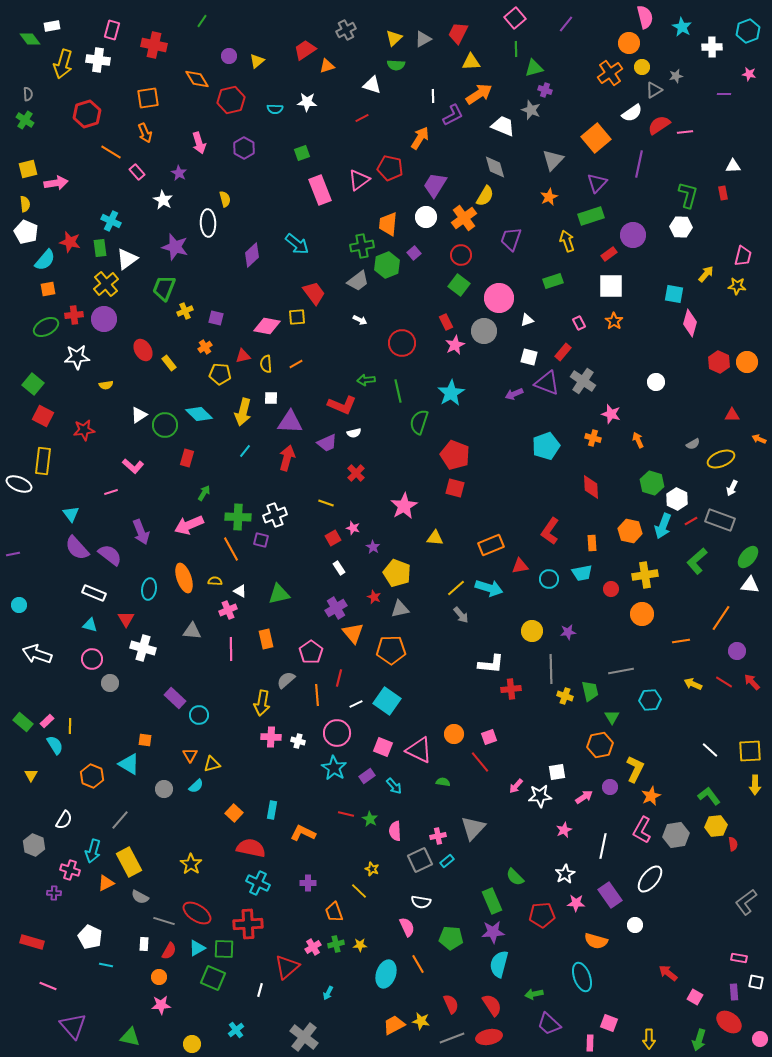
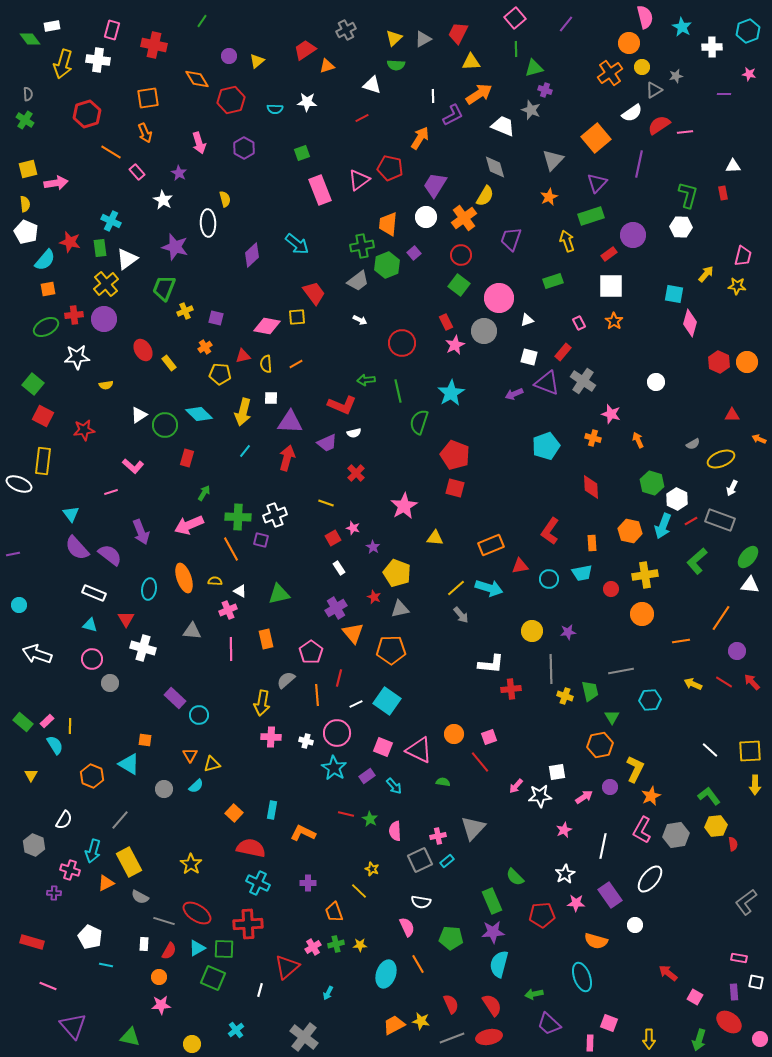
white cross at (298, 741): moved 8 px right
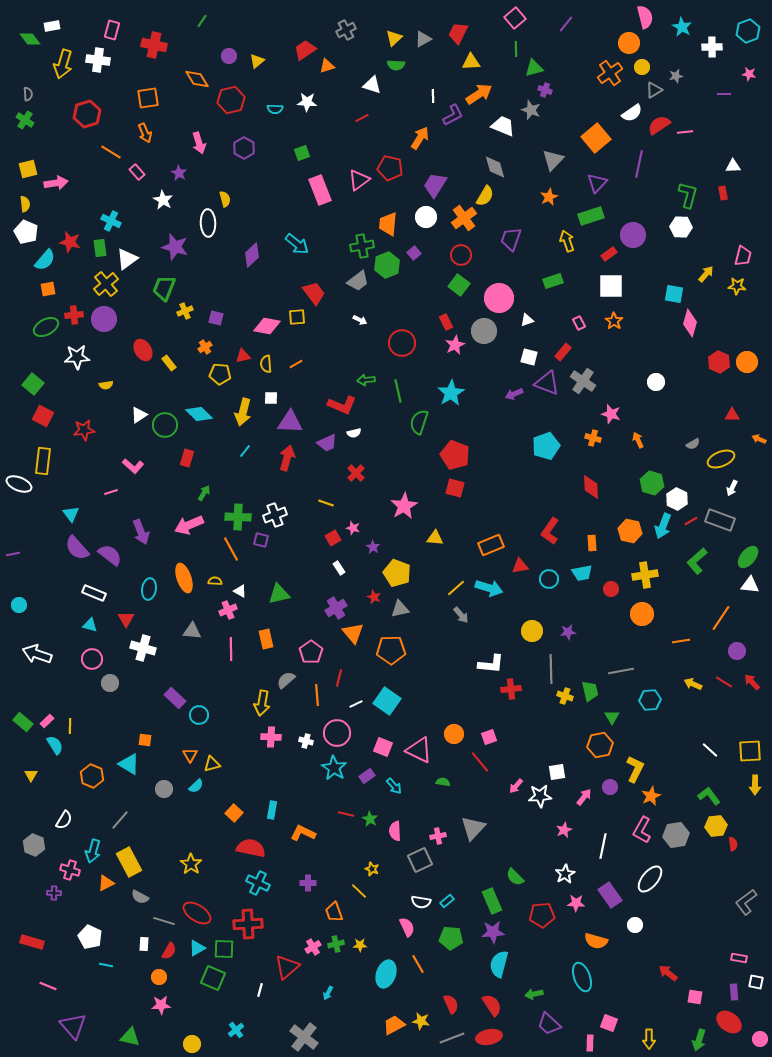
pink arrow at (584, 797): rotated 18 degrees counterclockwise
cyan rectangle at (447, 861): moved 40 px down
pink square at (695, 997): rotated 21 degrees counterclockwise
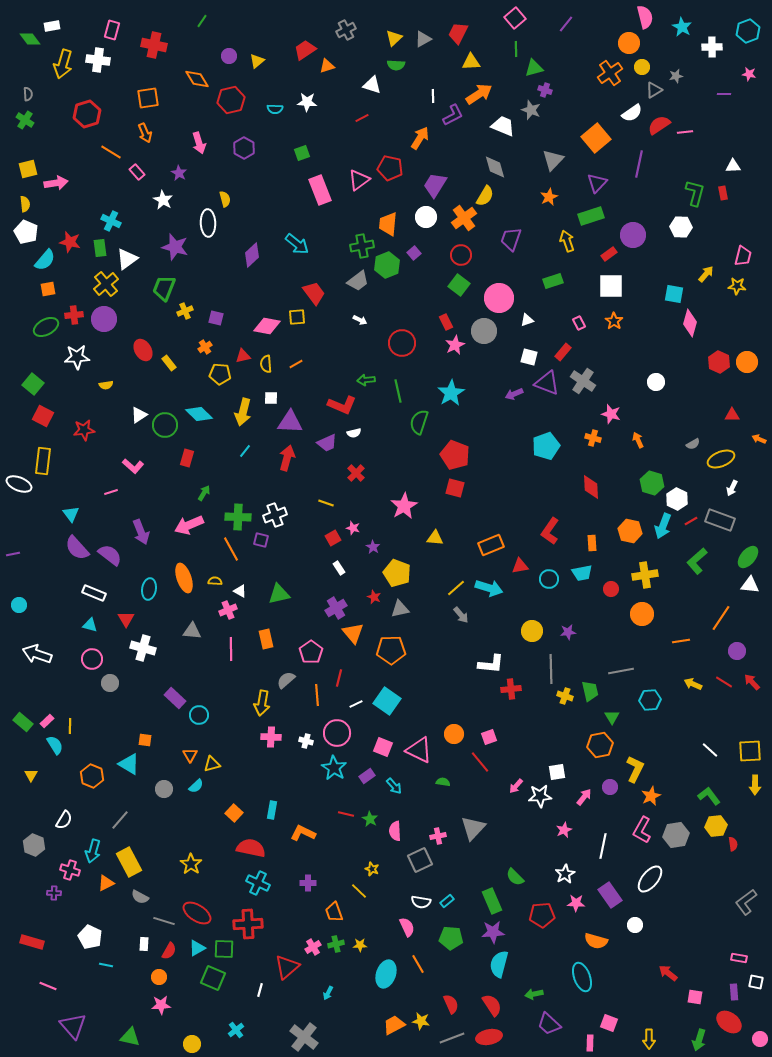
green L-shape at (688, 195): moved 7 px right, 2 px up
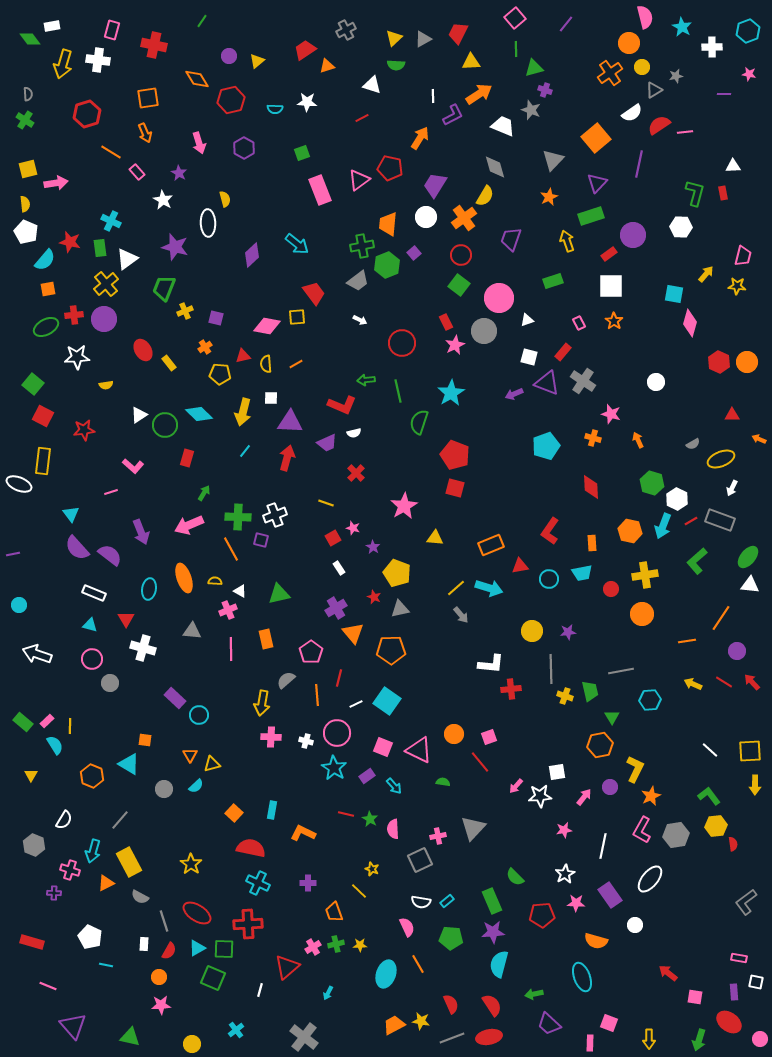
orange line at (681, 641): moved 6 px right
pink star at (564, 830): rotated 14 degrees clockwise
pink semicircle at (395, 831): moved 2 px left, 2 px up
gray line at (164, 921): rotated 55 degrees clockwise
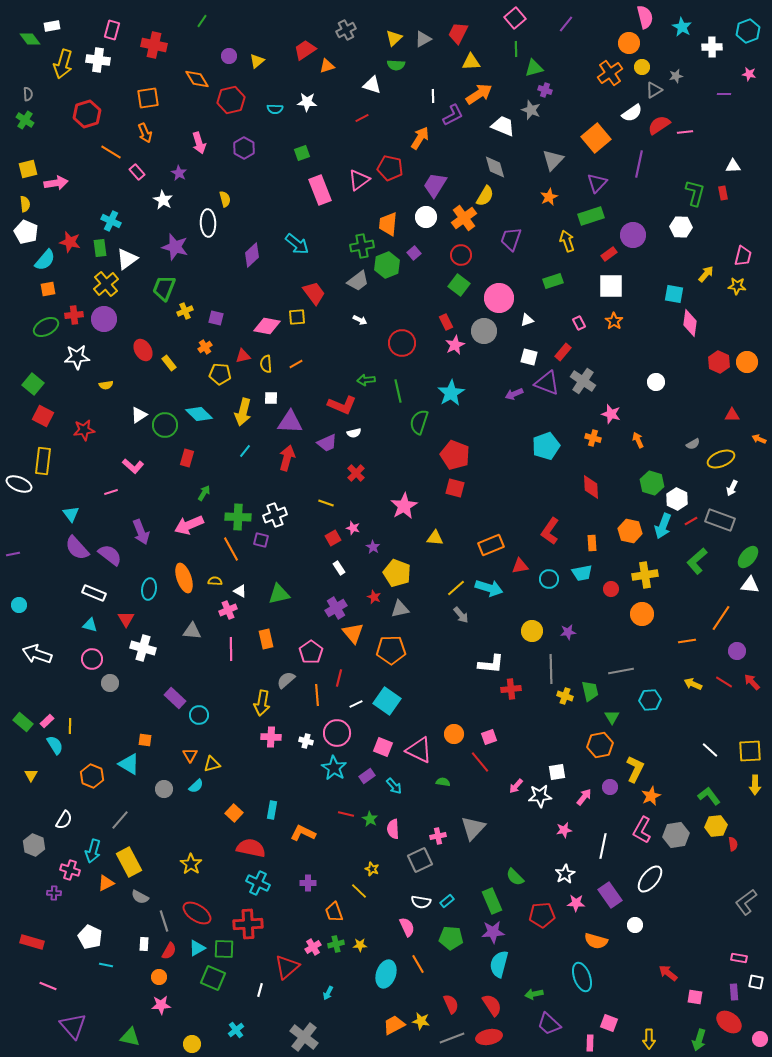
pink diamond at (690, 323): rotated 8 degrees counterclockwise
